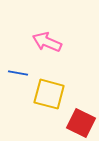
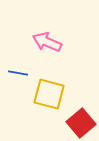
red square: rotated 24 degrees clockwise
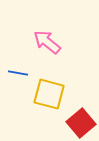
pink arrow: rotated 16 degrees clockwise
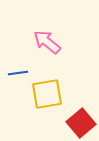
blue line: rotated 18 degrees counterclockwise
yellow square: moved 2 px left; rotated 24 degrees counterclockwise
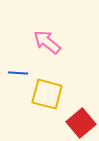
blue line: rotated 12 degrees clockwise
yellow square: rotated 24 degrees clockwise
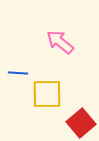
pink arrow: moved 13 px right
yellow square: rotated 16 degrees counterclockwise
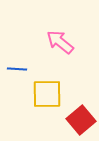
blue line: moved 1 px left, 4 px up
red square: moved 3 px up
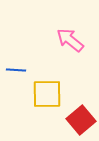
pink arrow: moved 10 px right, 2 px up
blue line: moved 1 px left, 1 px down
